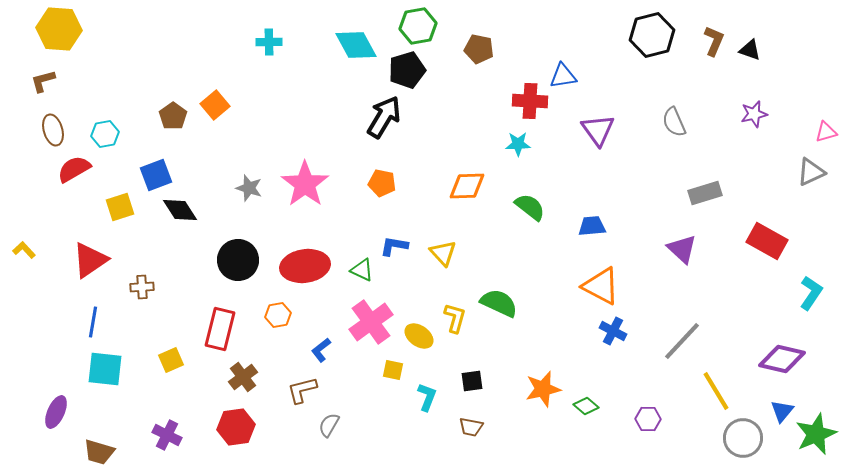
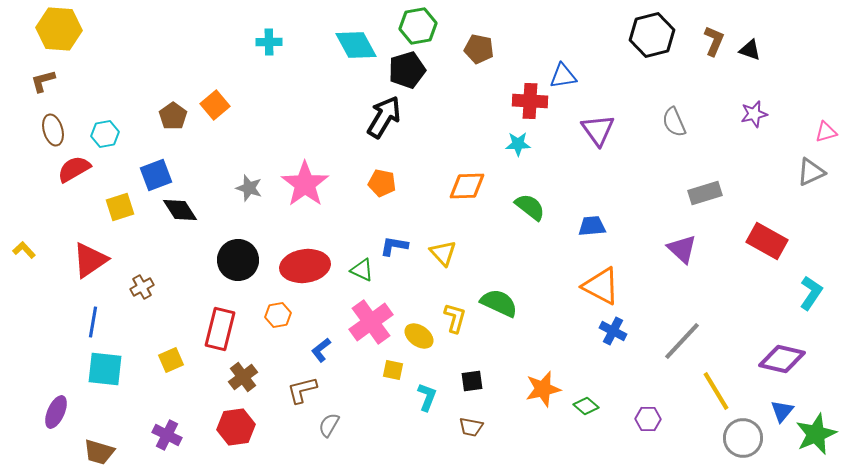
brown cross at (142, 287): rotated 25 degrees counterclockwise
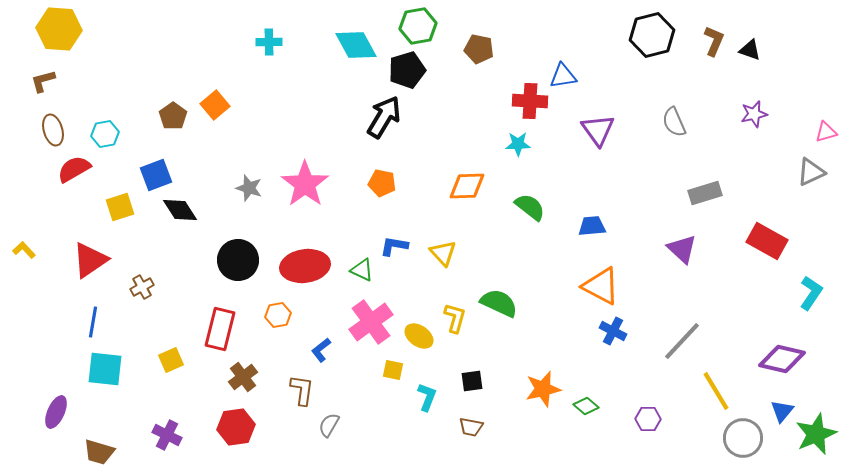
brown L-shape at (302, 390): rotated 112 degrees clockwise
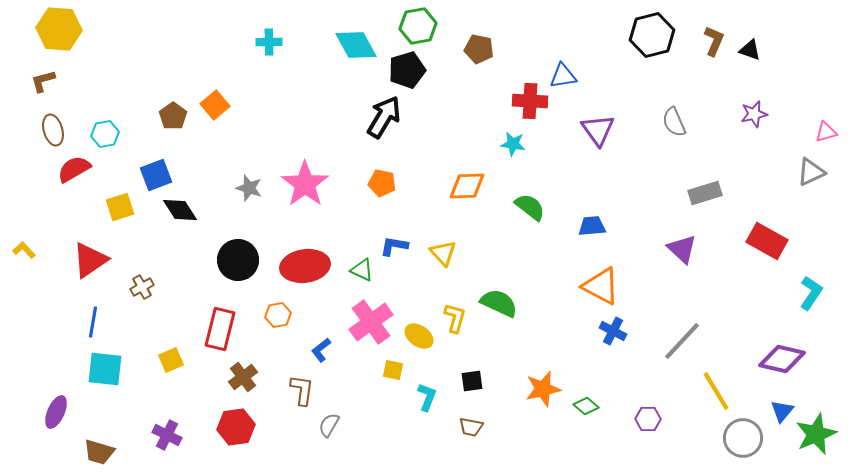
cyan star at (518, 144): moved 5 px left; rotated 10 degrees clockwise
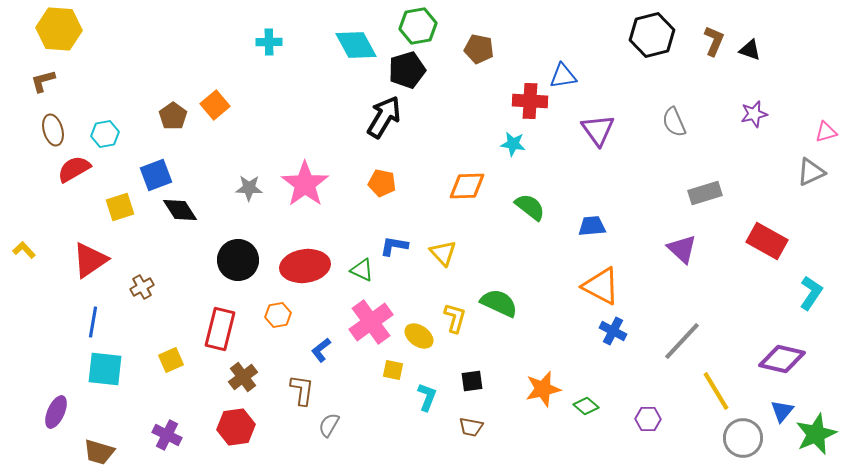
gray star at (249, 188): rotated 16 degrees counterclockwise
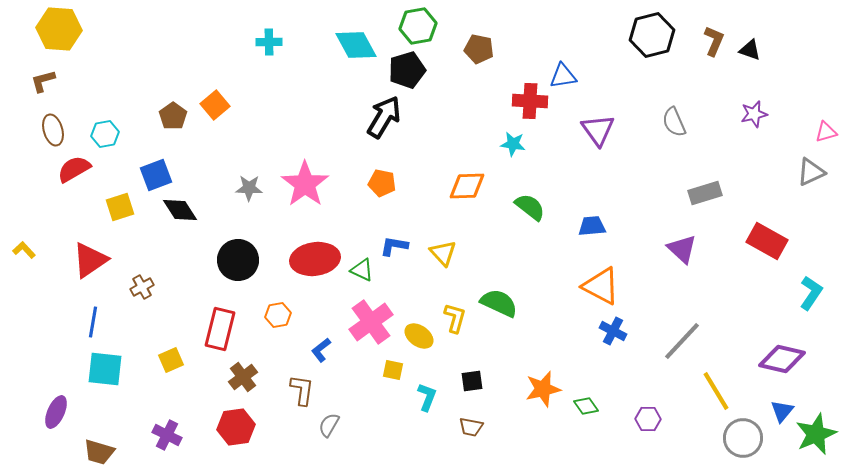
red ellipse at (305, 266): moved 10 px right, 7 px up
green diamond at (586, 406): rotated 15 degrees clockwise
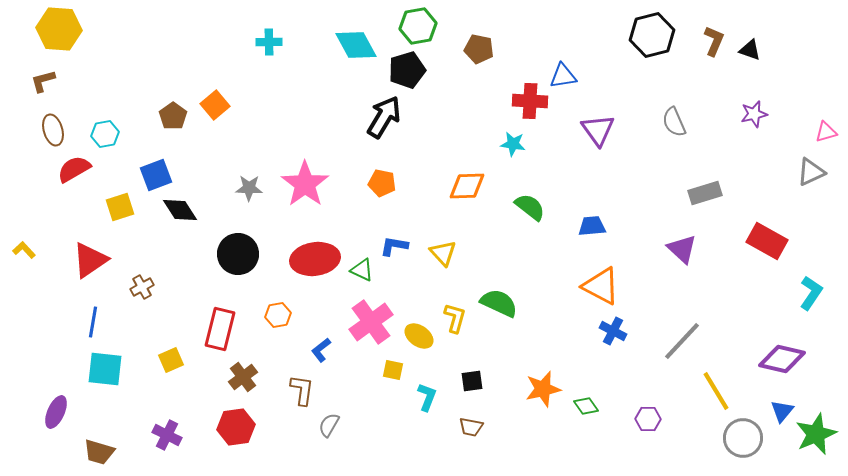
black circle at (238, 260): moved 6 px up
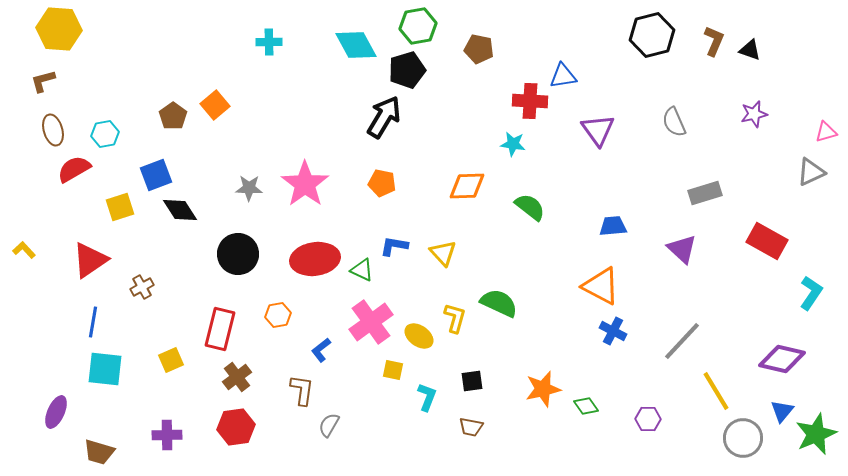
blue trapezoid at (592, 226): moved 21 px right
brown cross at (243, 377): moved 6 px left
purple cross at (167, 435): rotated 28 degrees counterclockwise
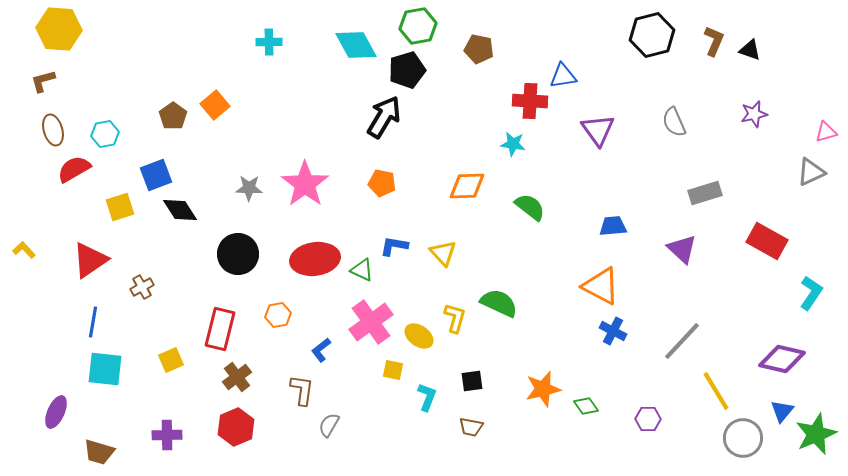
red hexagon at (236, 427): rotated 15 degrees counterclockwise
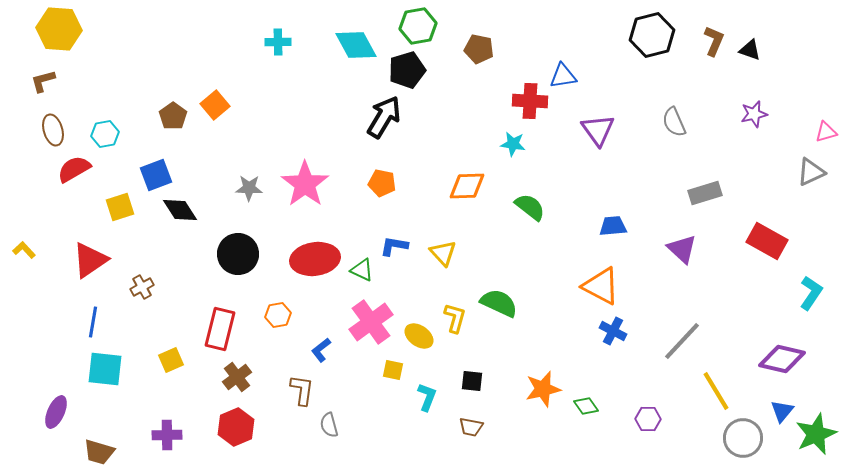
cyan cross at (269, 42): moved 9 px right
black square at (472, 381): rotated 15 degrees clockwise
gray semicircle at (329, 425): rotated 45 degrees counterclockwise
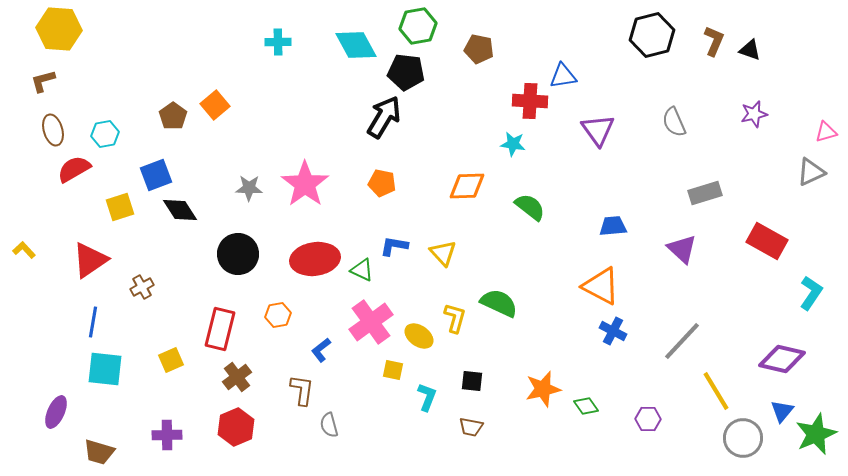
black pentagon at (407, 70): moved 1 px left, 2 px down; rotated 24 degrees clockwise
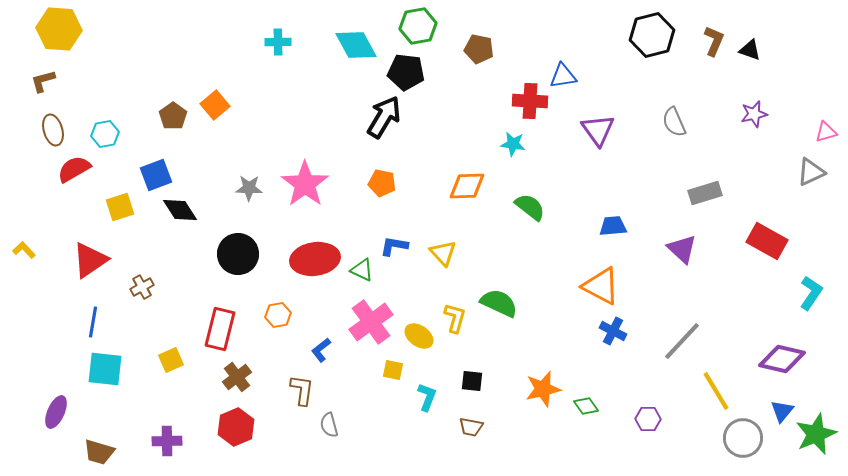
purple cross at (167, 435): moved 6 px down
